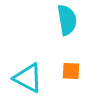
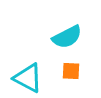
cyan semicircle: moved 17 px down; rotated 72 degrees clockwise
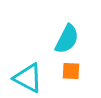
cyan semicircle: moved 2 px down; rotated 36 degrees counterclockwise
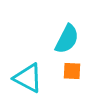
orange square: moved 1 px right
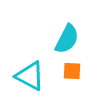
cyan triangle: moved 2 px right, 2 px up
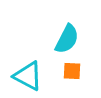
cyan triangle: moved 2 px left
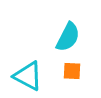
cyan semicircle: moved 1 px right, 2 px up
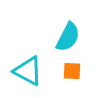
cyan triangle: moved 5 px up
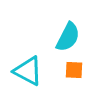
orange square: moved 2 px right, 1 px up
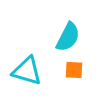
cyan triangle: moved 1 px left; rotated 12 degrees counterclockwise
